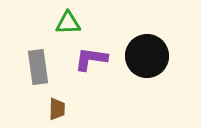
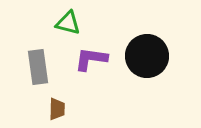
green triangle: rotated 16 degrees clockwise
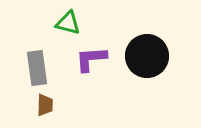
purple L-shape: rotated 12 degrees counterclockwise
gray rectangle: moved 1 px left, 1 px down
brown trapezoid: moved 12 px left, 4 px up
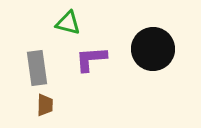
black circle: moved 6 px right, 7 px up
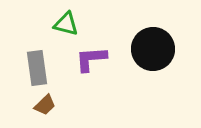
green triangle: moved 2 px left, 1 px down
brown trapezoid: rotated 45 degrees clockwise
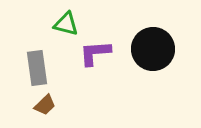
purple L-shape: moved 4 px right, 6 px up
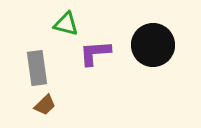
black circle: moved 4 px up
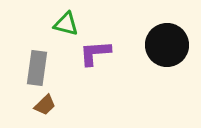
black circle: moved 14 px right
gray rectangle: rotated 16 degrees clockwise
